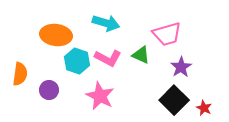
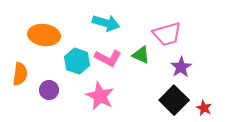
orange ellipse: moved 12 px left
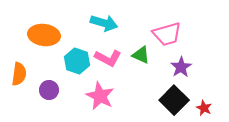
cyan arrow: moved 2 px left
orange semicircle: moved 1 px left
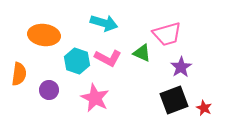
green triangle: moved 1 px right, 2 px up
pink star: moved 5 px left, 2 px down
black square: rotated 24 degrees clockwise
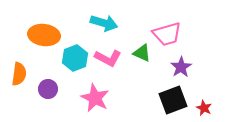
cyan hexagon: moved 2 px left, 3 px up; rotated 20 degrees clockwise
purple circle: moved 1 px left, 1 px up
black square: moved 1 px left
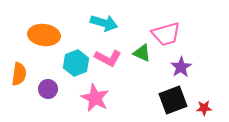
pink trapezoid: moved 1 px left
cyan hexagon: moved 1 px right, 5 px down
red star: rotated 28 degrees counterclockwise
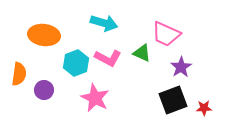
pink trapezoid: rotated 40 degrees clockwise
purple circle: moved 4 px left, 1 px down
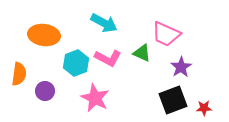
cyan arrow: rotated 12 degrees clockwise
purple circle: moved 1 px right, 1 px down
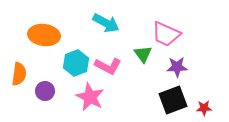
cyan arrow: moved 2 px right
green triangle: moved 1 px right, 1 px down; rotated 30 degrees clockwise
pink L-shape: moved 8 px down
purple star: moved 4 px left; rotated 30 degrees clockwise
pink star: moved 5 px left, 1 px up
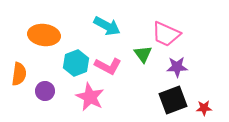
cyan arrow: moved 1 px right, 3 px down
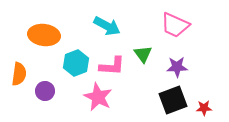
pink trapezoid: moved 9 px right, 9 px up
pink L-shape: moved 4 px right; rotated 24 degrees counterclockwise
pink star: moved 8 px right
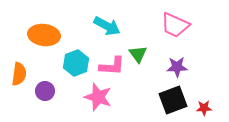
green triangle: moved 5 px left
pink star: rotated 8 degrees counterclockwise
